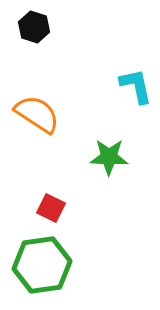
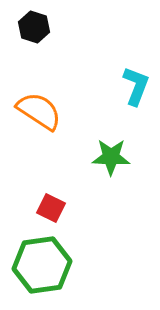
cyan L-shape: rotated 33 degrees clockwise
orange semicircle: moved 2 px right, 3 px up
green star: moved 2 px right
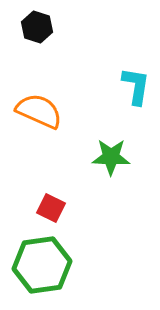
black hexagon: moved 3 px right
cyan L-shape: rotated 12 degrees counterclockwise
orange semicircle: rotated 9 degrees counterclockwise
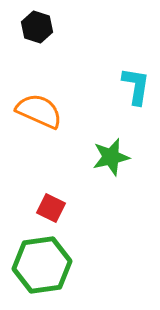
green star: rotated 15 degrees counterclockwise
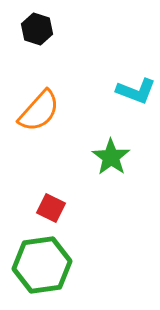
black hexagon: moved 2 px down
cyan L-shape: moved 5 px down; rotated 102 degrees clockwise
orange semicircle: rotated 108 degrees clockwise
green star: rotated 24 degrees counterclockwise
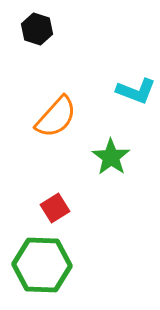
orange semicircle: moved 17 px right, 6 px down
red square: moved 4 px right; rotated 32 degrees clockwise
green hexagon: rotated 10 degrees clockwise
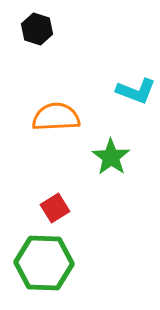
orange semicircle: rotated 135 degrees counterclockwise
green hexagon: moved 2 px right, 2 px up
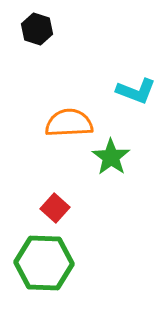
orange semicircle: moved 13 px right, 6 px down
red square: rotated 16 degrees counterclockwise
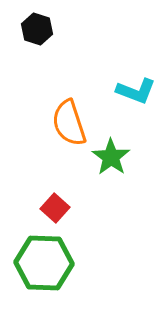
orange semicircle: rotated 105 degrees counterclockwise
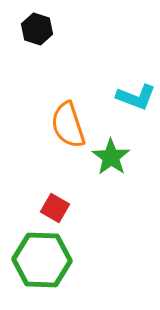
cyan L-shape: moved 6 px down
orange semicircle: moved 1 px left, 2 px down
red square: rotated 12 degrees counterclockwise
green hexagon: moved 2 px left, 3 px up
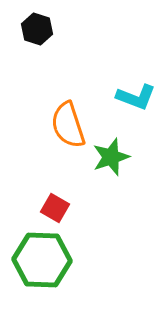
green star: rotated 18 degrees clockwise
